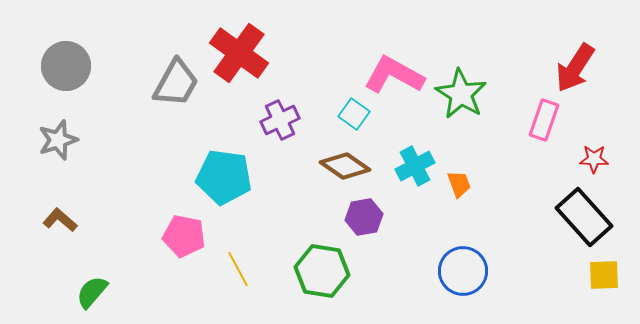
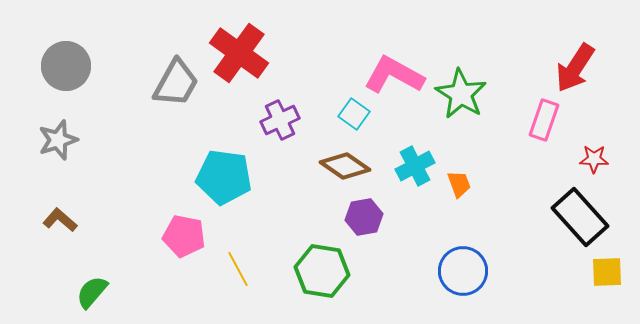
black rectangle: moved 4 px left
yellow square: moved 3 px right, 3 px up
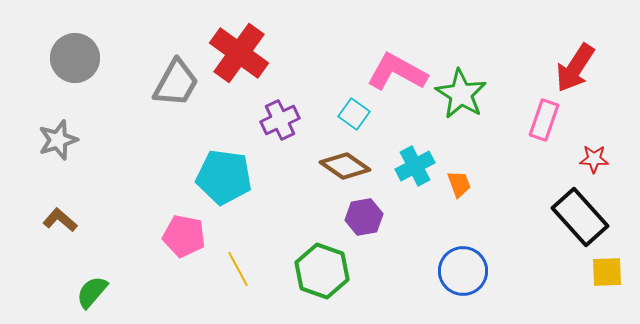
gray circle: moved 9 px right, 8 px up
pink L-shape: moved 3 px right, 3 px up
green hexagon: rotated 10 degrees clockwise
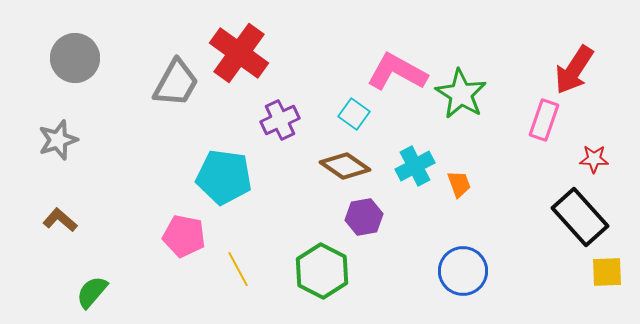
red arrow: moved 1 px left, 2 px down
green hexagon: rotated 8 degrees clockwise
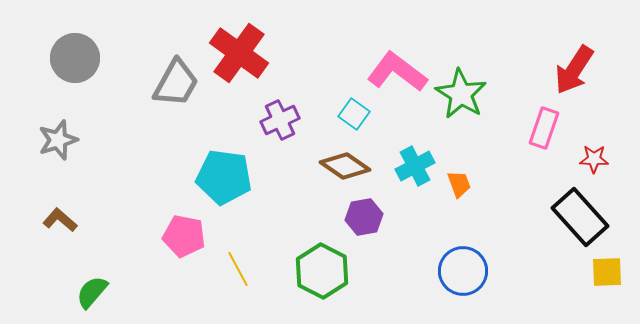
pink L-shape: rotated 8 degrees clockwise
pink rectangle: moved 8 px down
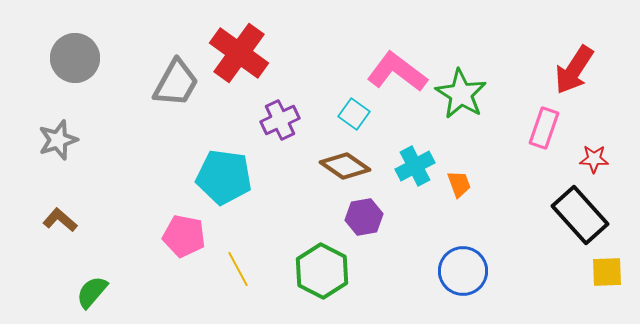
black rectangle: moved 2 px up
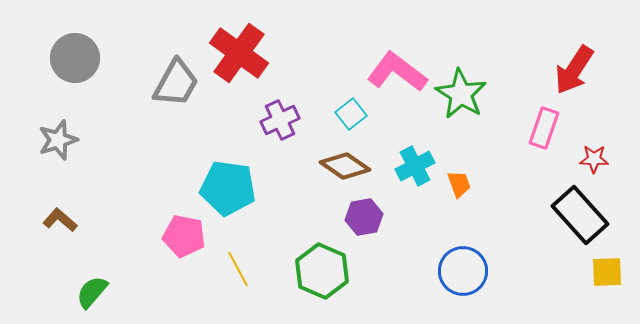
cyan square: moved 3 px left; rotated 16 degrees clockwise
cyan pentagon: moved 4 px right, 11 px down
green hexagon: rotated 4 degrees counterclockwise
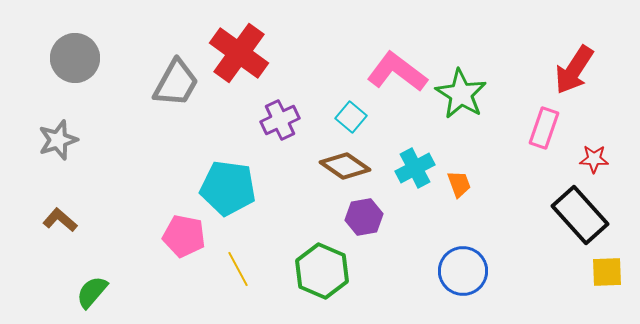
cyan square: moved 3 px down; rotated 12 degrees counterclockwise
cyan cross: moved 2 px down
